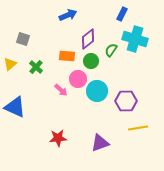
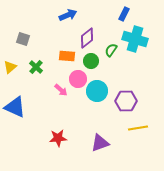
blue rectangle: moved 2 px right
purple diamond: moved 1 px left, 1 px up
yellow triangle: moved 3 px down
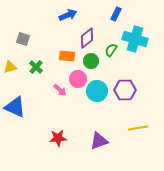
blue rectangle: moved 8 px left
yellow triangle: rotated 24 degrees clockwise
pink arrow: moved 1 px left
purple hexagon: moved 1 px left, 11 px up
purple triangle: moved 1 px left, 2 px up
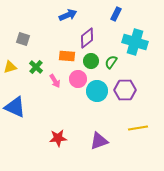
cyan cross: moved 3 px down
green semicircle: moved 12 px down
pink arrow: moved 5 px left, 9 px up; rotated 16 degrees clockwise
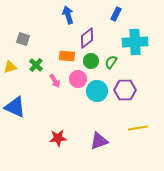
blue arrow: rotated 84 degrees counterclockwise
cyan cross: rotated 20 degrees counterclockwise
green cross: moved 2 px up
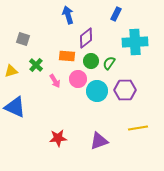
purple diamond: moved 1 px left
green semicircle: moved 2 px left, 1 px down
yellow triangle: moved 1 px right, 4 px down
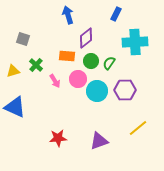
yellow triangle: moved 2 px right
yellow line: rotated 30 degrees counterclockwise
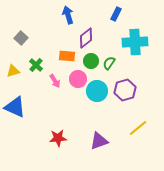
gray square: moved 2 px left, 1 px up; rotated 24 degrees clockwise
purple hexagon: rotated 15 degrees counterclockwise
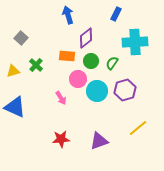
green semicircle: moved 3 px right
pink arrow: moved 6 px right, 17 px down
red star: moved 3 px right, 1 px down
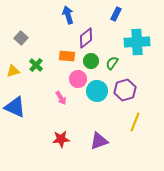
cyan cross: moved 2 px right
yellow line: moved 3 px left, 6 px up; rotated 30 degrees counterclockwise
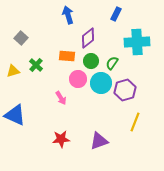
purple diamond: moved 2 px right
cyan circle: moved 4 px right, 8 px up
blue triangle: moved 8 px down
